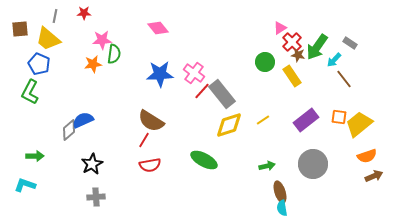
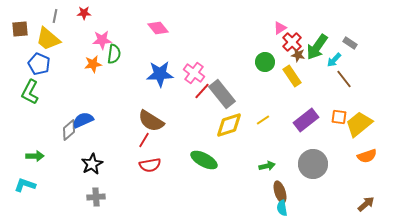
brown arrow at (374, 176): moved 8 px left, 28 px down; rotated 18 degrees counterclockwise
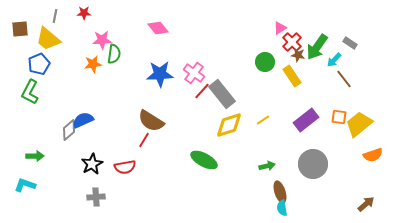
blue pentagon at (39, 64): rotated 25 degrees clockwise
orange semicircle at (367, 156): moved 6 px right, 1 px up
red semicircle at (150, 165): moved 25 px left, 2 px down
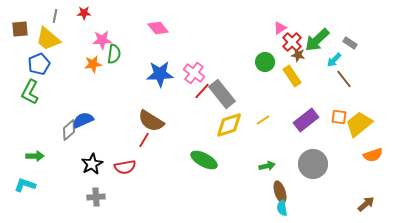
green arrow at (317, 47): moved 7 px up; rotated 12 degrees clockwise
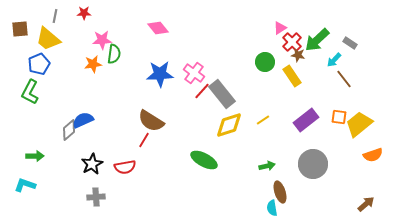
cyan semicircle at (282, 208): moved 10 px left
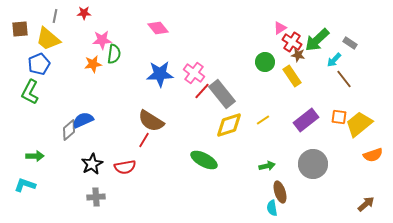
red cross at (292, 42): rotated 12 degrees counterclockwise
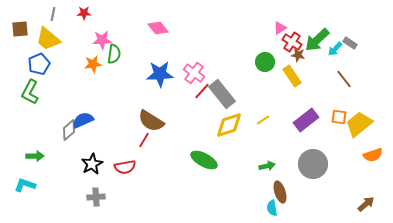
gray line at (55, 16): moved 2 px left, 2 px up
cyan arrow at (334, 60): moved 1 px right, 11 px up
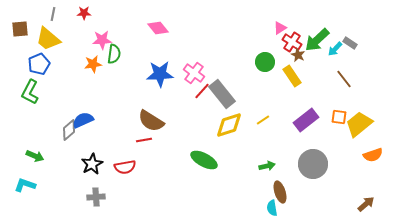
brown star at (298, 55): rotated 16 degrees clockwise
red line at (144, 140): rotated 49 degrees clockwise
green arrow at (35, 156): rotated 24 degrees clockwise
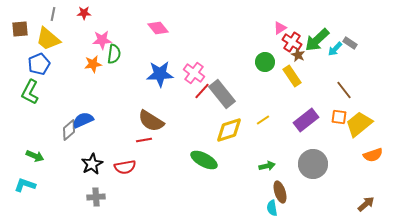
brown line at (344, 79): moved 11 px down
yellow diamond at (229, 125): moved 5 px down
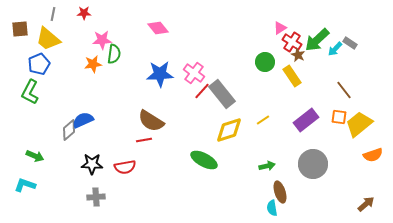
black star at (92, 164): rotated 30 degrees clockwise
